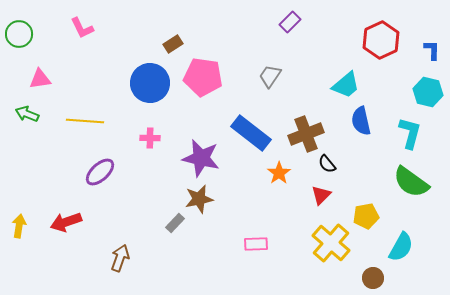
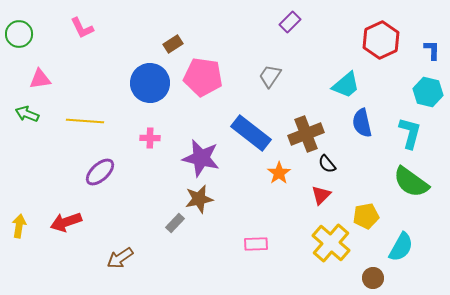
blue semicircle: moved 1 px right, 2 px down
brown arrow: rotated 144 degrees counterclockwise
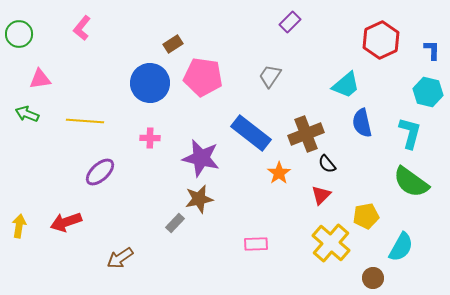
pink L-shape: rotated 65 degrees clockwise
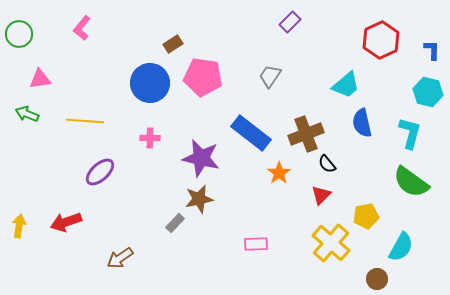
brown circle: moved 4 px right, 1 px down
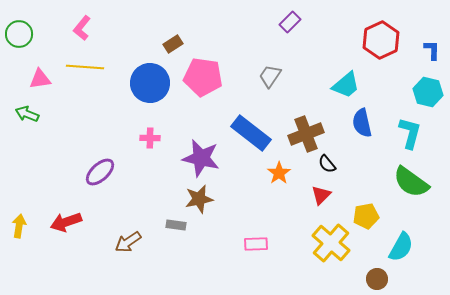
yellow line: moved 54 px up
gray rectangle: moved 1 px right, 2 px down; rotated 54 degrees clockwise
brown arrow: moved 8 px right, 16 px up
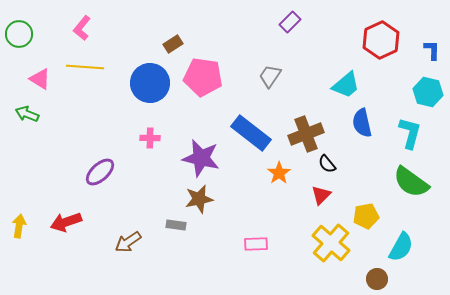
pink triangle: rotated 40 degrees clockwise
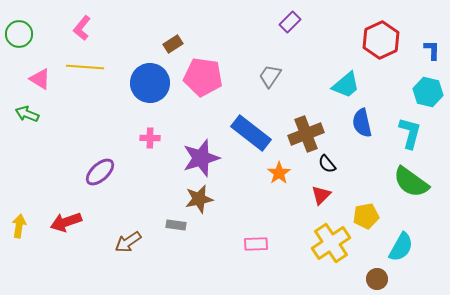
purple star: rotated 30 degrees counterclockwise
yellow cross: rotated 15 degrees clockwise
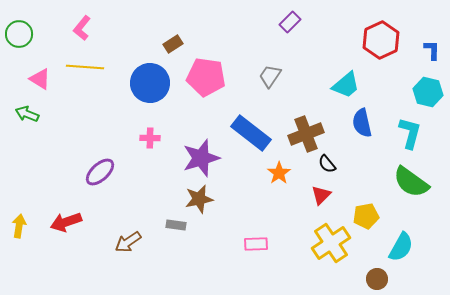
pink pentagon: moved 3 px right
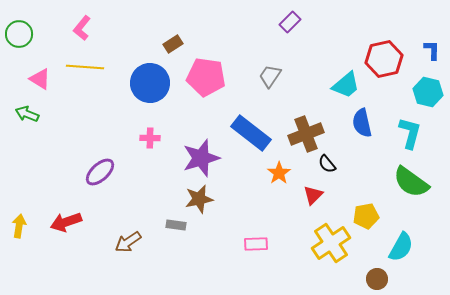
red hexagon: moved 3 px right, 19 px down; rotated 12 degrees clockwise
red triangle: moved 8 px left
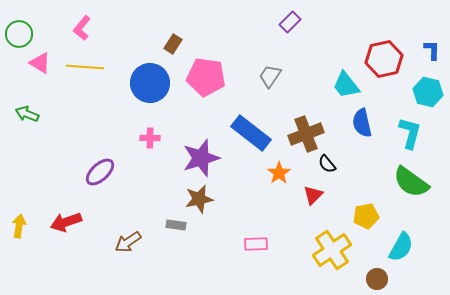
brown rectangle: rotated 24 degrees counterclockwise
pink triangle: moved 16 px up
cyan trapezoid: rotated 92 degrees clockwise
yellow cross: moved 1 px right, 7 px down
